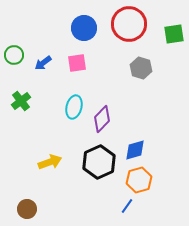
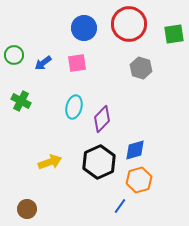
green cross: rotated 24 degrees counterclockwise
blue line: moved 7 px left
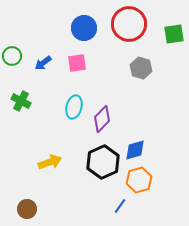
green circle: moved 2 px left, 1 px down
black hexagon: moved 4 px right
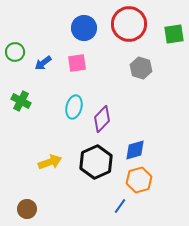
green circle: moved 3 px right, 4 px up
black hexagon: moved 7 px left
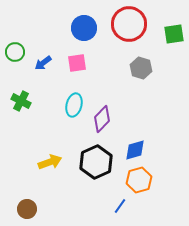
cyan ellipse: moved 2 px up
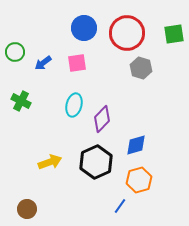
red circle: moved 2 px left, 9 px down
blue diamond: moved 1 px right, 5 px up
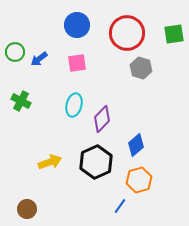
blue circle: moved 7 px left, 3 px up
blue arrow: moved 4 px left, 4 px up
blue diamond: rotated 25 degrees counterclockwise
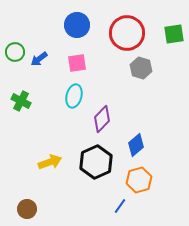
cyan ellipse: moved 9 px up
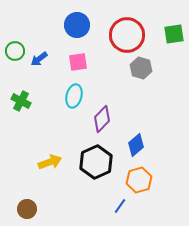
red circle: moved 2 px down
green circle: moved 1 px up
pink square: moved 1 px right, 1 px up
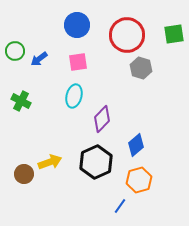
brown circle: moved 3 px left, 35 px up
